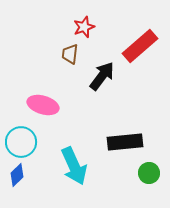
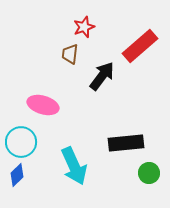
black rectangle: moved 1 px right, 1 px down
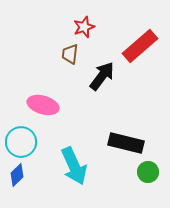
black rectangle: rotated 20 degrees clockwise
green circle: moved 1 px left, 1 px up
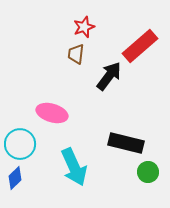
brown trapezoid: moved 6 px right
black arrow: moved 7 px right
pink ellipse: moved 9 px right, 8 px down
cyan circle: moved 1 px left, 2 px down
cyan arrow: moved 1 px down
blue diamond: moved 2 px left, 3 px down
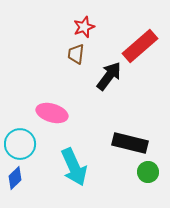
black rectangle: moved 4 px right
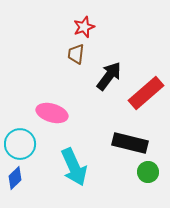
red rectangle: moved 6 px right, 47 px down
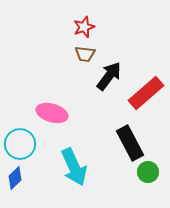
brown trapezoid: moved 9 px right; rotated 90 degrees counterclockwise
black rectangle: rotated 48 degrees clockwise
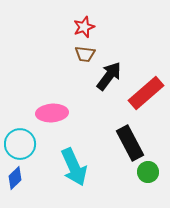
pink ellipse: rotated 20 degrees counterclockwise
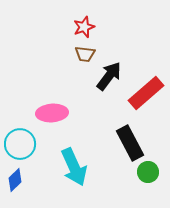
blue diamond: moved 2 px down
